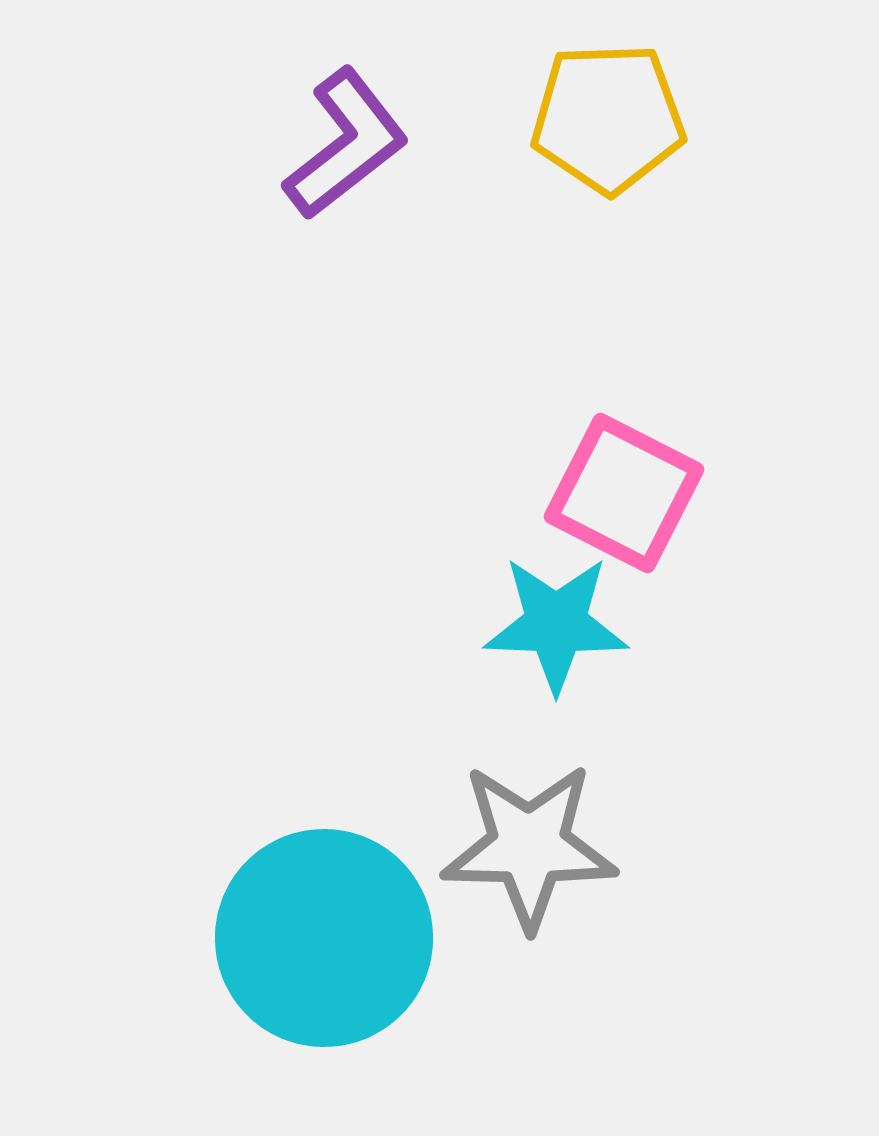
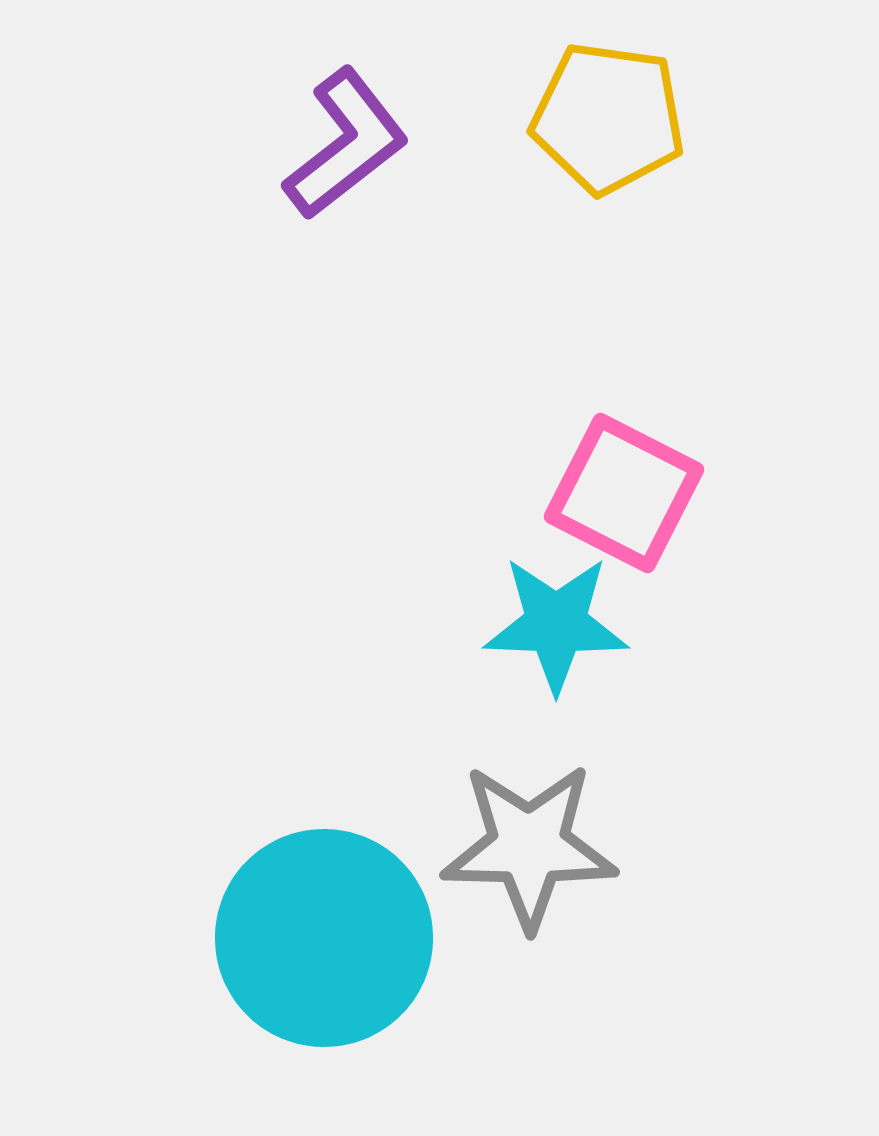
yellow pentagon: rotated 10 degrees clockwise
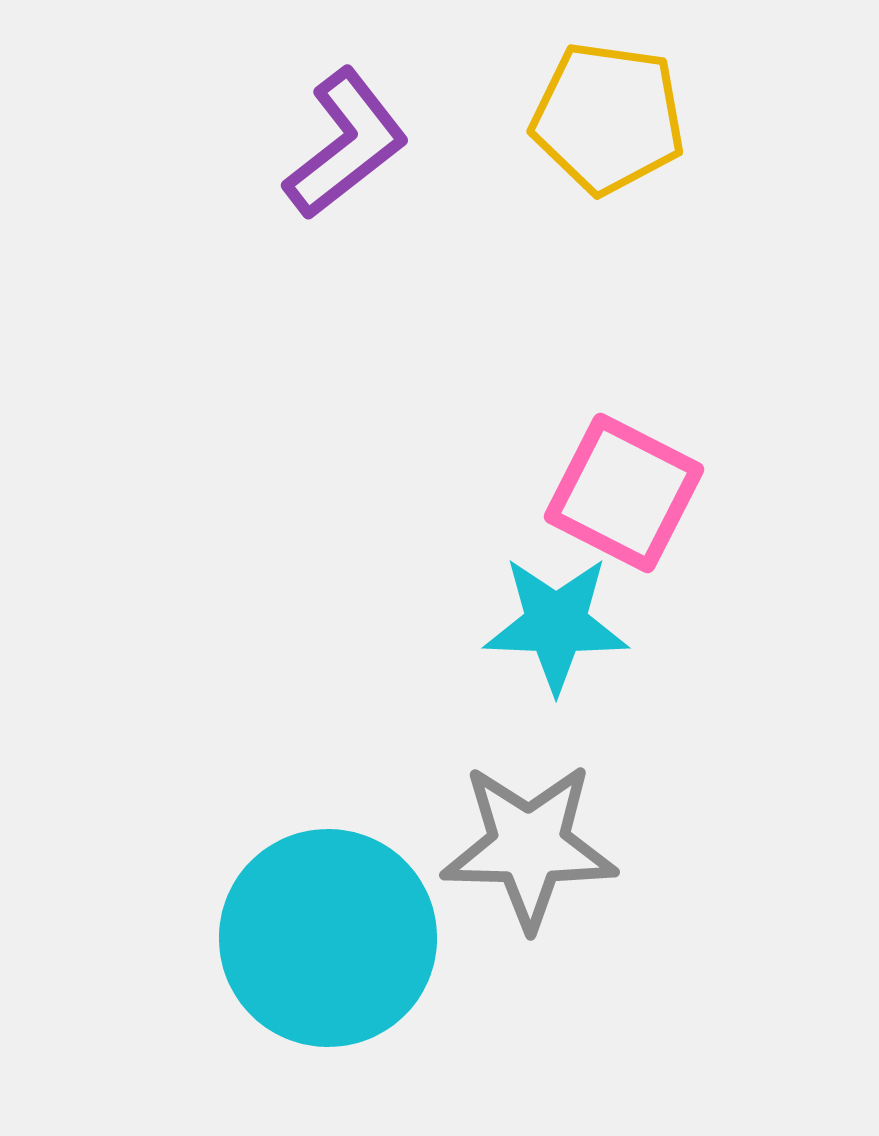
cyan circle: moved 4 px right
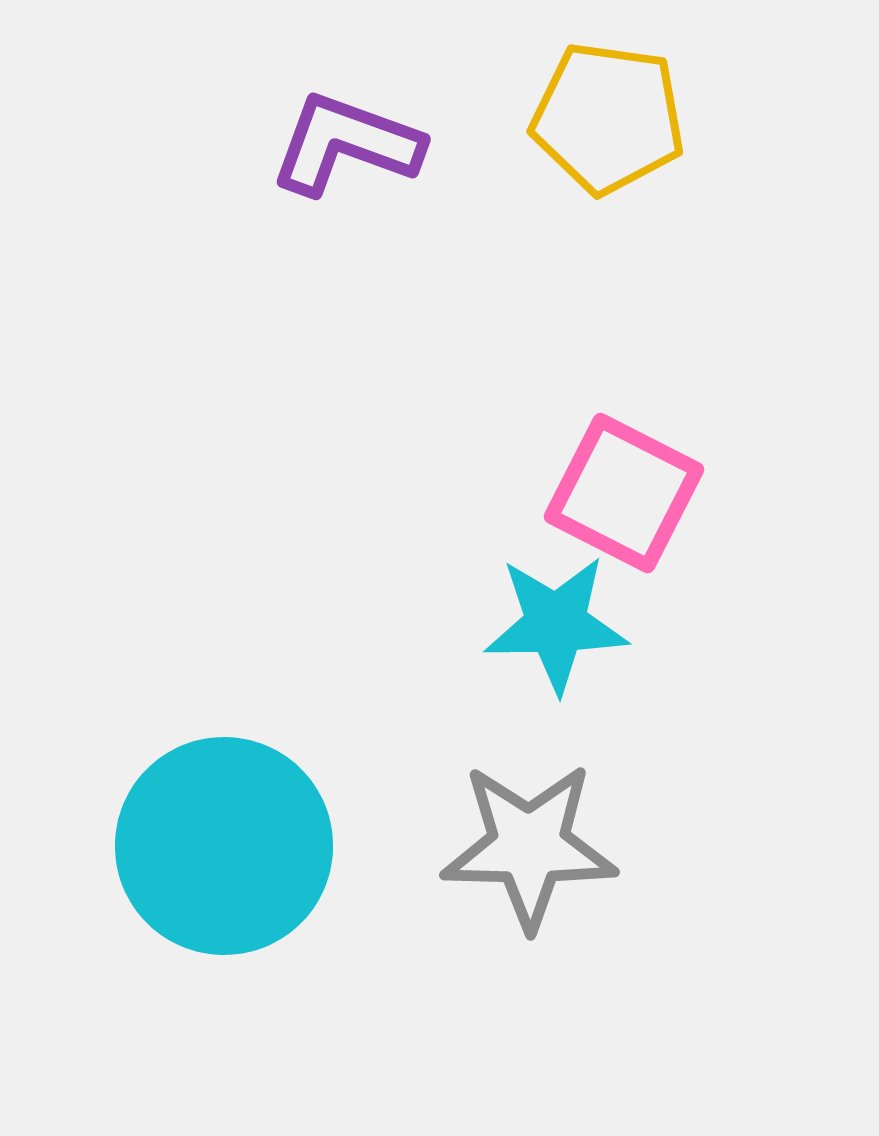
purple L-shape: rotated 122 degrees counterclockwise
cyan star: rotated 3 degrees counterclockwise
cyan circle: moved 104 px left, 92 px up
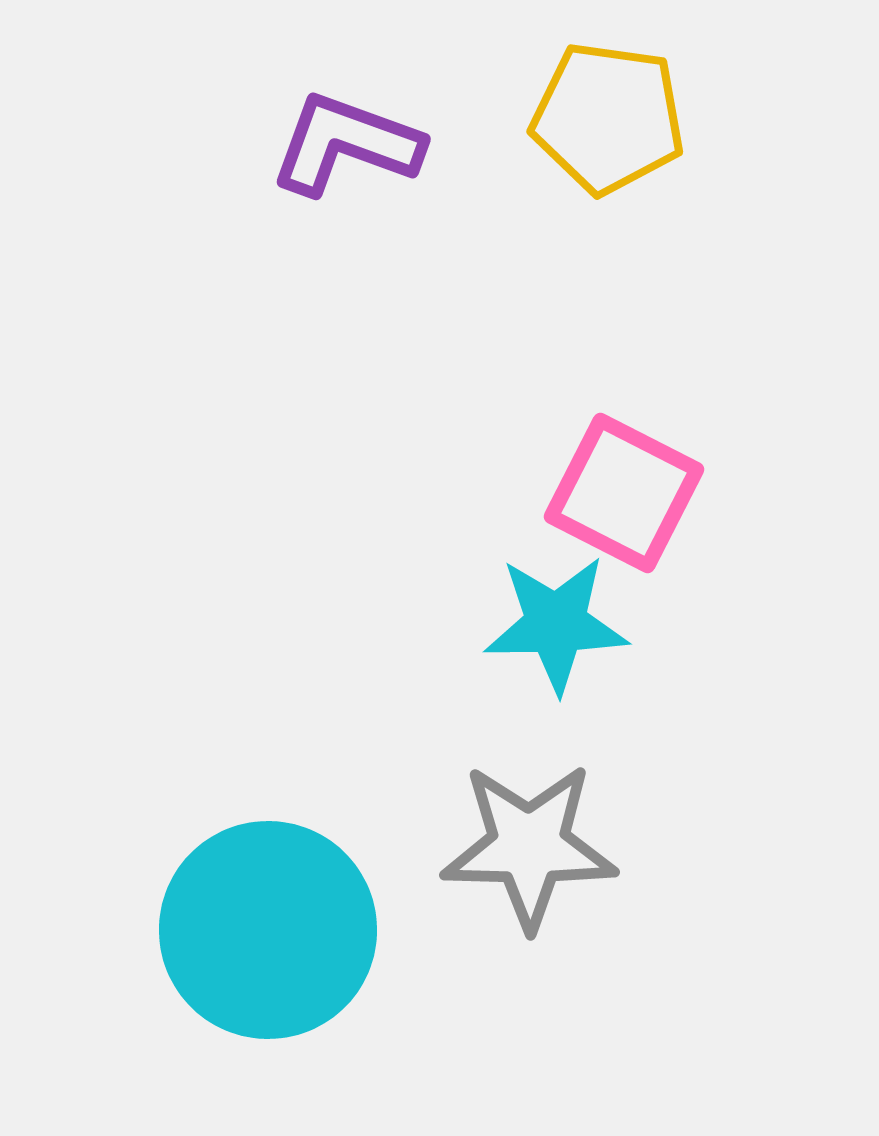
cyan circle: moved 44 px right, 84 px down
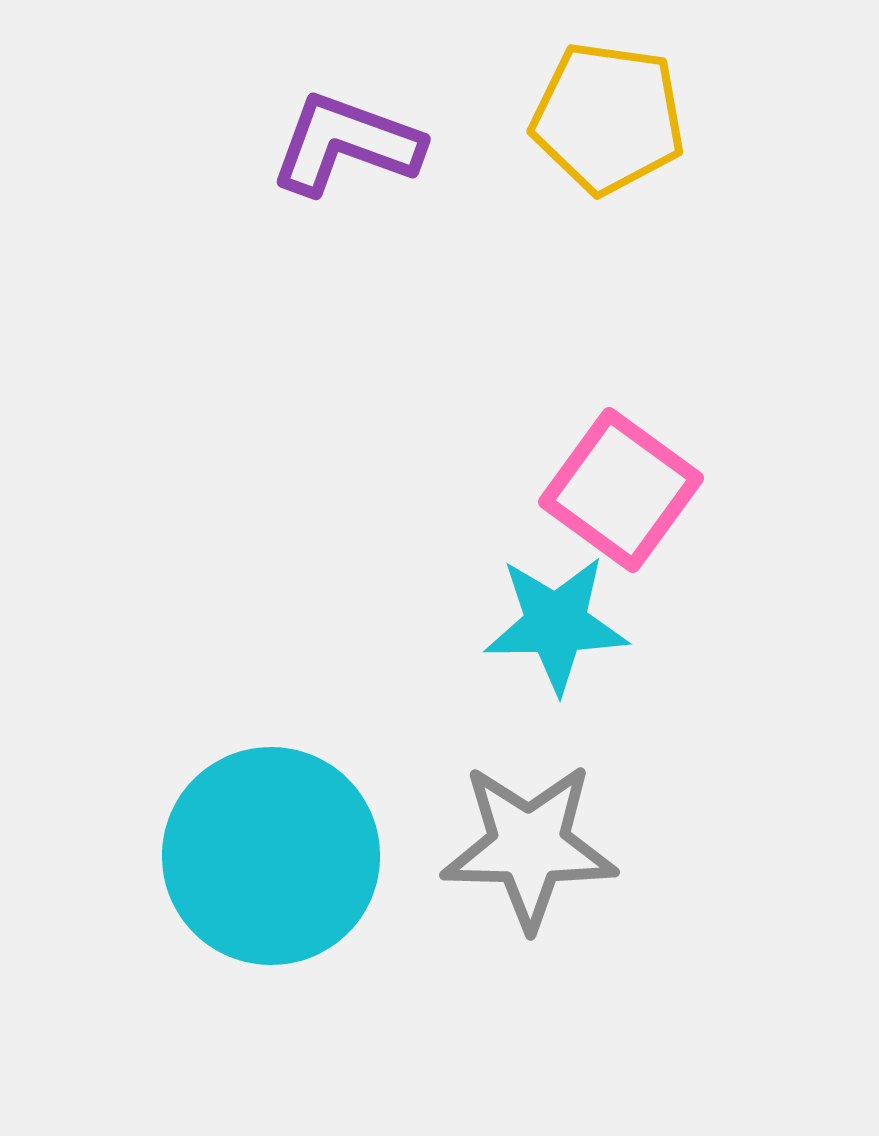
pink square: moved 3 px left, 3 px up; rotated 9 degrees clockwise
cyan circle: moved 3 px right, 74 px up
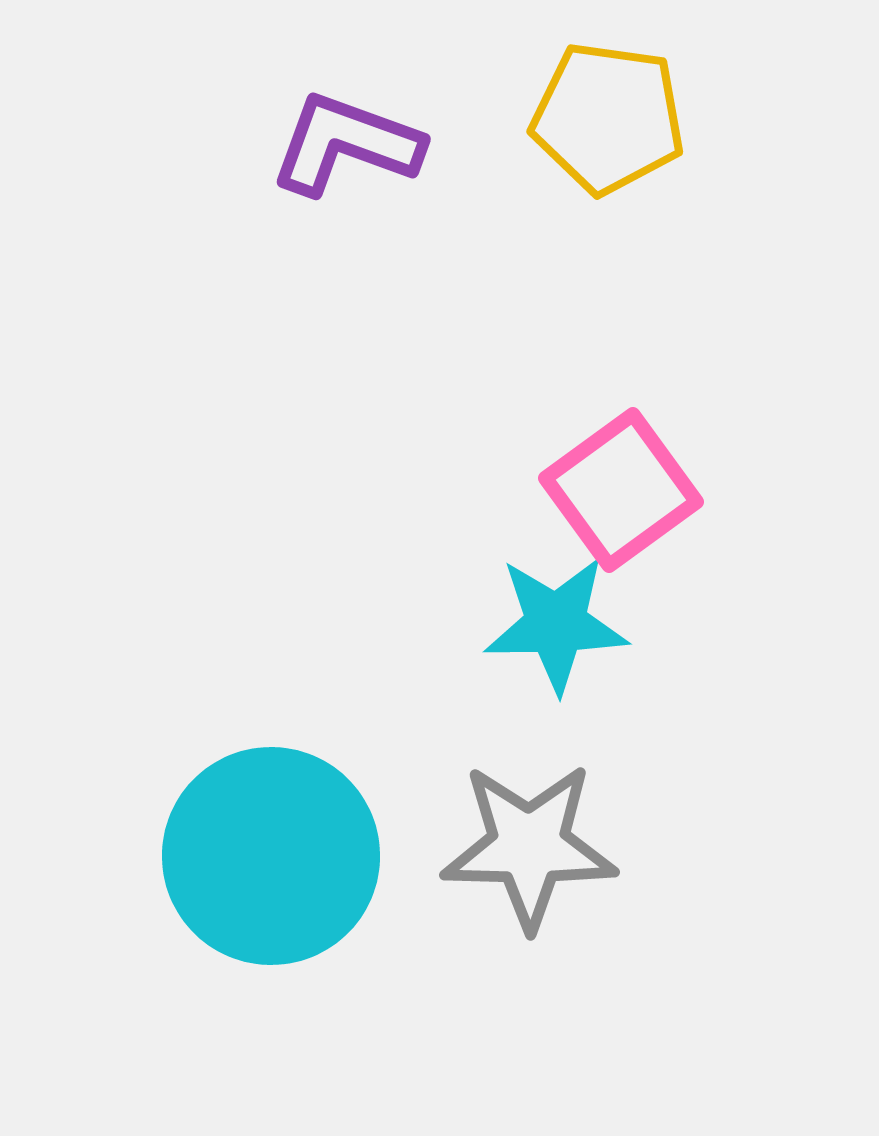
pink square: rotated 18 degrees clockwise
